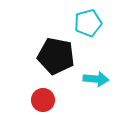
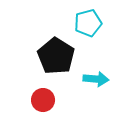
black pentagon: rotated 21 degrees clockwise
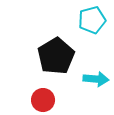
cyan pentagon: moved 4 px right, 3 px up
black pentagon: rotated 9 degrees clockwise
